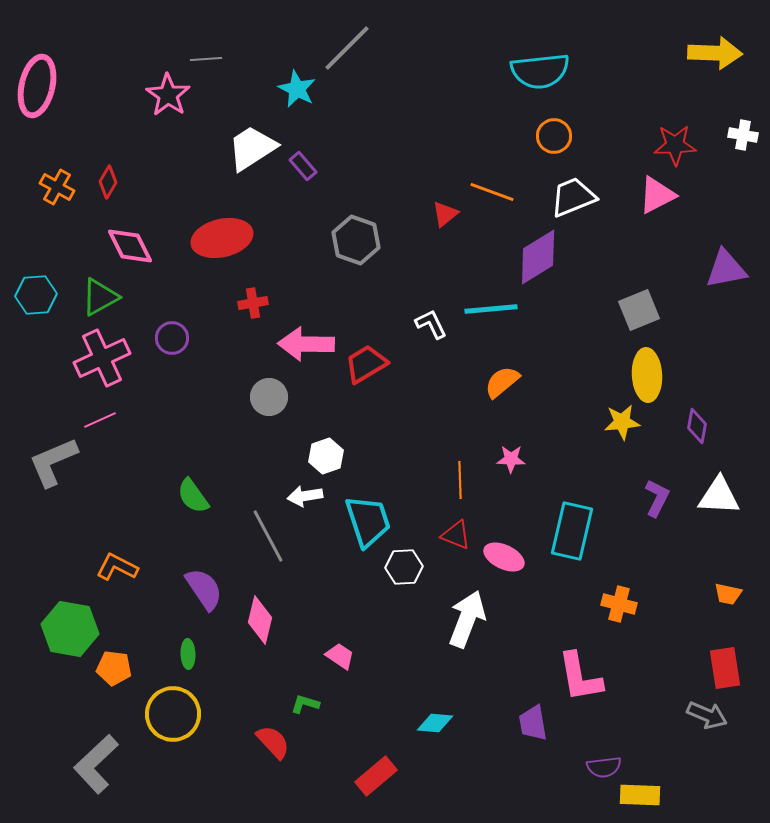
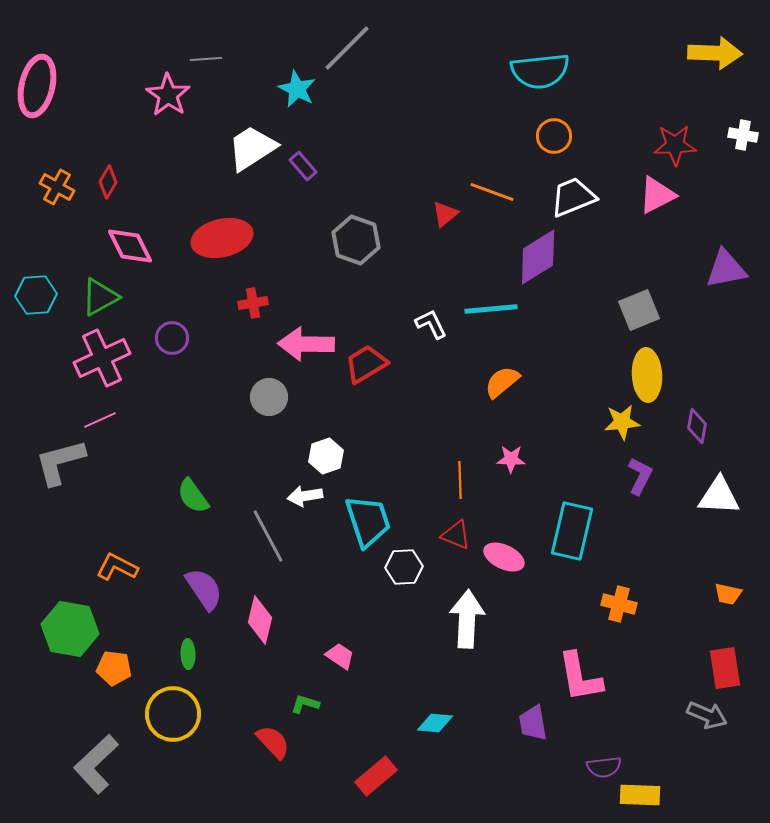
gray L-shape at (53, 462): moved 7 px right; rotated 8 degrees clockwise
purple L-shape at (657, 498): moved 17 px left, 22 px up
white arrow at (467, 619): rotated 18 degrees counterclockwise
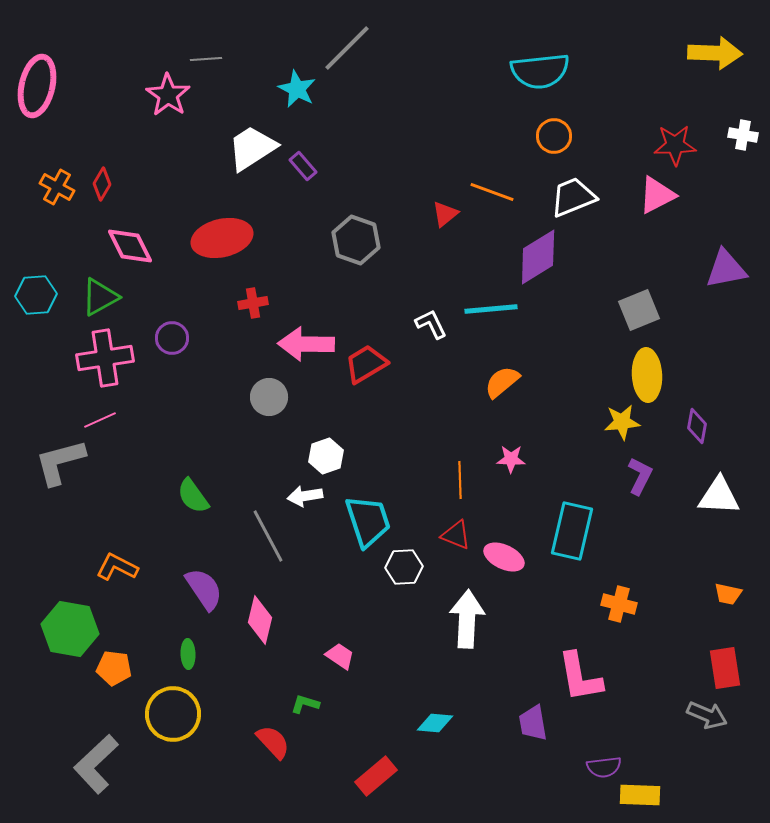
red diamond at (108, 182): moved 6 px left, 2 px down
pink cross at (102, 358): moved 3 px right; rotated 16 degrees clockwise
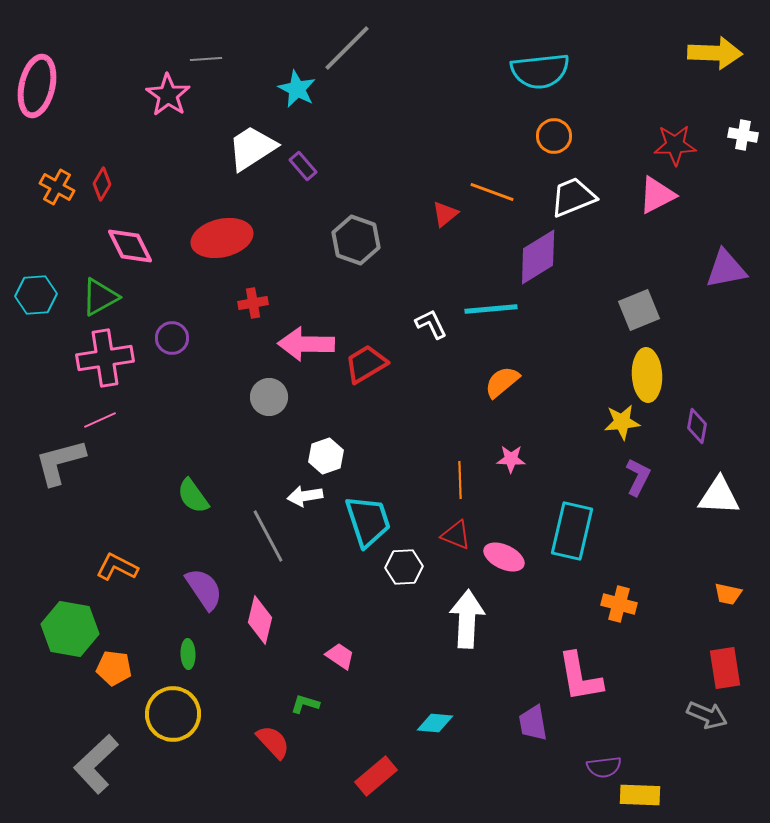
purple L-shape at (640, 476): moved 2 px left, 1 px down
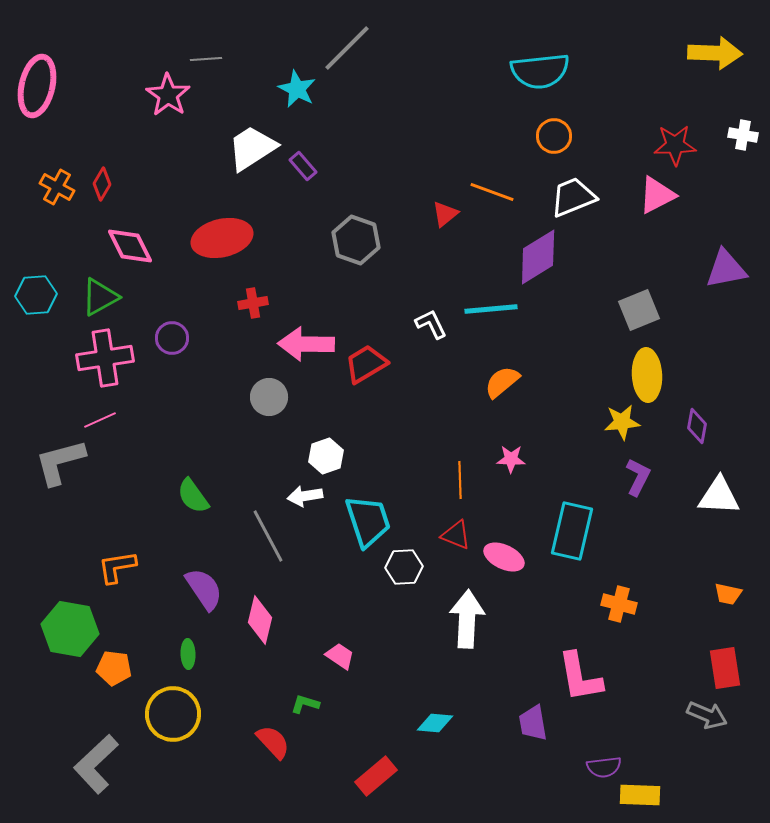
orange L-shape at (117, 567): rotated 36 degrees counterclockwise
